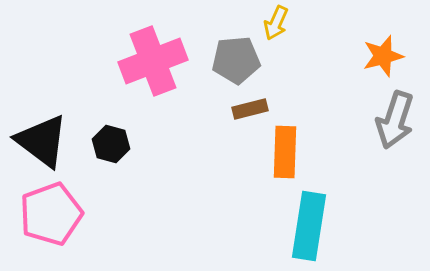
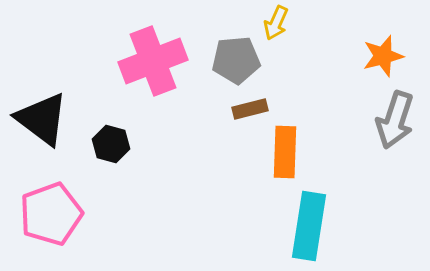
black triangle: moved 22 px up
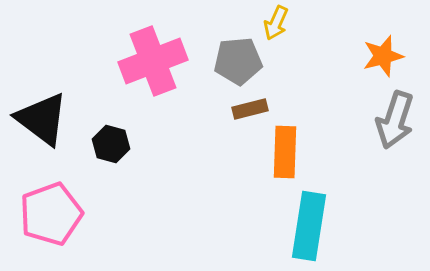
gray pentagon: moved 2 px right, 1 px down
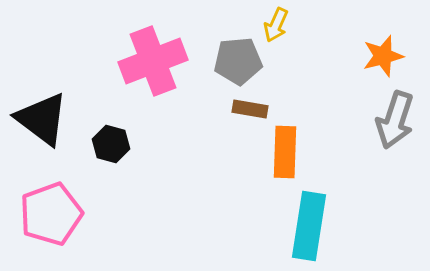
yellow arrow: moved 2 px down
brown rectangle: rotated 24 degrees clockwise
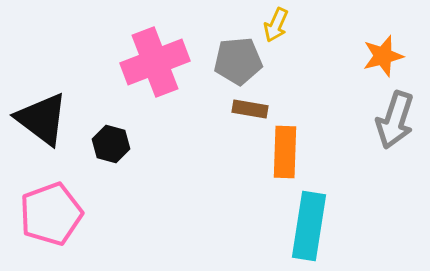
pink cross: moved 2 px right, 1 px down
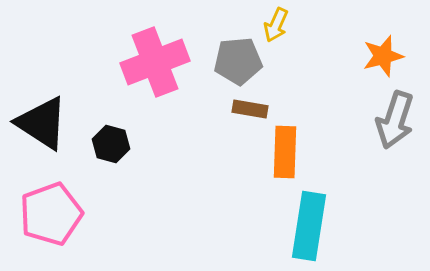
black triangle: moved 4 px down; rotated 4 degrees counterclockwise
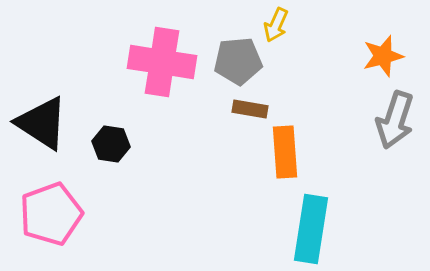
pink cross: moved 7 px right; rotated 30 degrees clockwise
black hexagon: rotated 6 degrees counterclockwise
orange rectangle: rotated 6 degrees counterclockwise
cyan rectangle: moved 2 px right, 3 px down
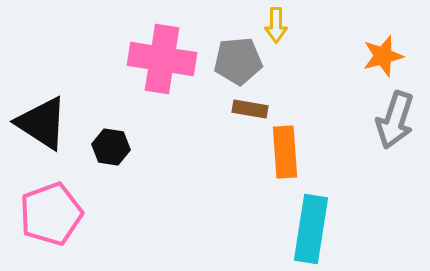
yellow arrow: rotated 24 degrees counterclockwise
pink cross: moved 3 px up
black hexagon: moved 3 px down
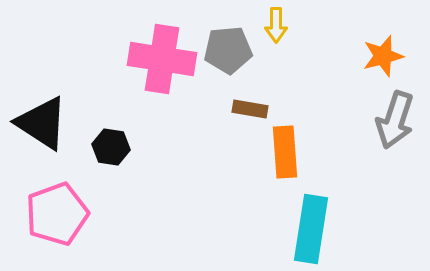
gray pentagon: moved 10 px left, 11 px up
pink pentagon: moved 6 px right
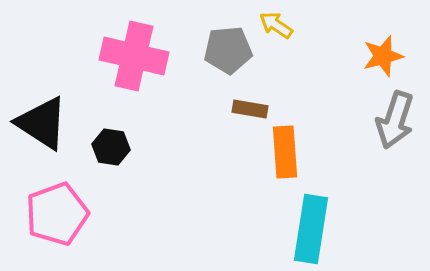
yellow arrow: rotated 124 degrees clockwise
pink cross: moved 28 px left, 3 px up; rotated 4 degrees clockwise
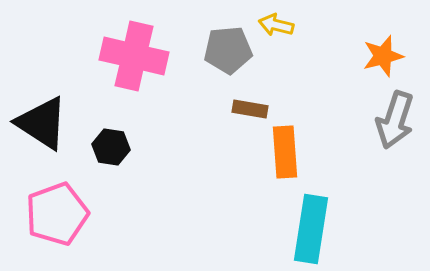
yellow arrow: rotated 20 degrees counterclockwise
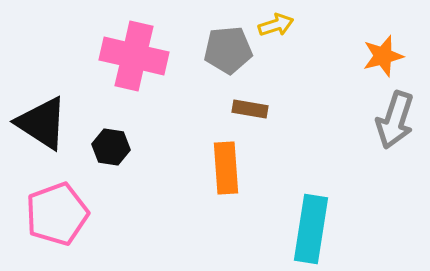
yellow arrow: rotated 148 degrees clockwise
orange rectangle: moved 59 px left, 16 px down
